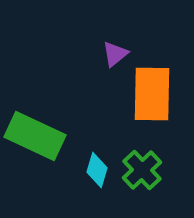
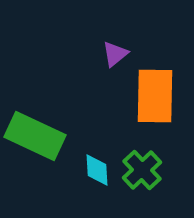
orange rectangle: moved 3 px right, 2 px down
cyan diamond: rotated 20 degrees counterclockwise
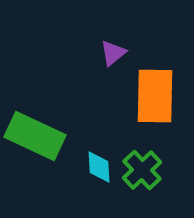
purple triangle: moved 2 px left, 1 px up
cyan diamond: moved 2 px right, 3 px up
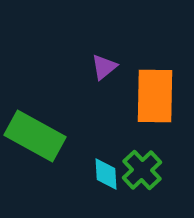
purple triangle: moved 9 px left, 14 px down
green rectangle: rotated 4 degrees clockwise
cyan diamond: moved 7 px right, 7 px down
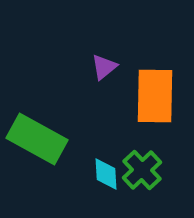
green rectangle: moved 2 px right, 3 px down
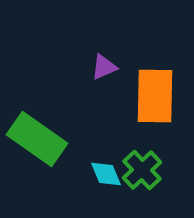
purple triangle: rotated 16 degrees clockwise
green rectangle: rotated 6 degrees clockwise
cyan diamond: rotated 20 degrees counterclockwise
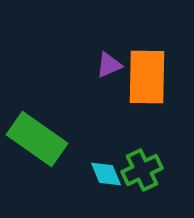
purple triangle: moved 5 px right, 2 px up
orange rectangle: moved 8 px left, 19 px up
green cross: rotated 18 degrees clockwise
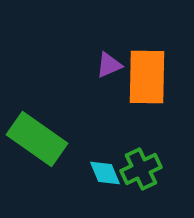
green cross: moved 1 px left, 1 px up
cyan diamond: moved 1 px left, 1 px up
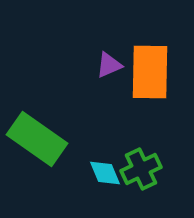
orange rectangle: moved 3 px right, 5 px up
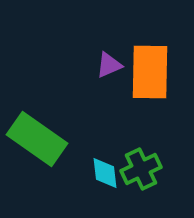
cyan diamond: rotated 16 degrees clockwise
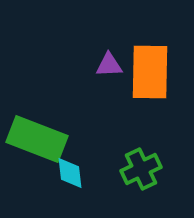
purple triangle: rotated 20 degrees clockwise
green rectangle: rotated 14 degrees counterclockwise
cyan diamond: moved 35 px left
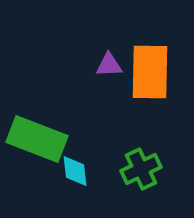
cyan diamond: moved 5 px right, 2 px up
